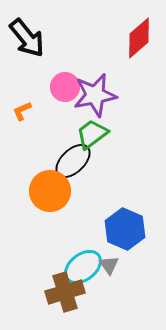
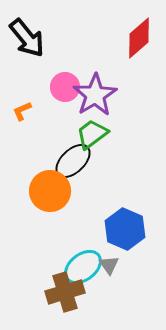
purple star: rotated 21 degrees counterclockwise
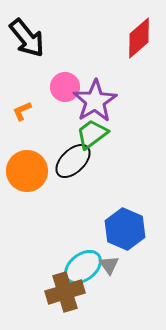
purple star: moved 6 px down
orange circle: moved 23 px left, 20 px up
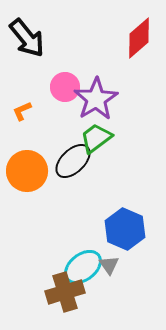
purple star: moved 1 px right, 2 px up
green trapezoid: moved 4 px right, 4 px down
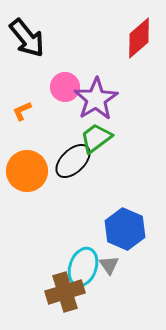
cyan ellipse: rotated 33 degrees counterclockwise
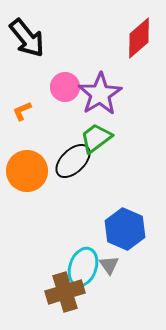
purple star: moved 4 px right, 5 px up
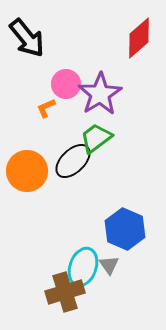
pink circle: moved 1 px right, 3 px up
orange L-shape: moved 24 px right, 3 px up
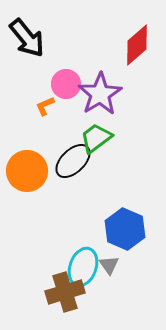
red diamond: moved 2 px left, 7 px down
orange L-shape: moved 1 px left, 2 px up
